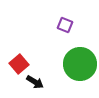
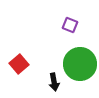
purple square: moved 5 px right
black arrow: moved 19 px right; rotated 48 degrees clockwise
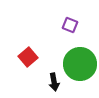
red square: moved 9 px right, 7 px up
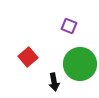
purple square: moved 1 px left, 1 px down
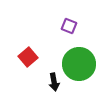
green circle: moved 1 px left
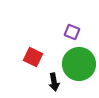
purple square: moved 3 px right, 6 px down
red square: moved 5 px right; rotated 24 degrees counterclockwise
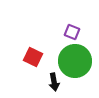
green circle: moved 4 px left, 3 px up
